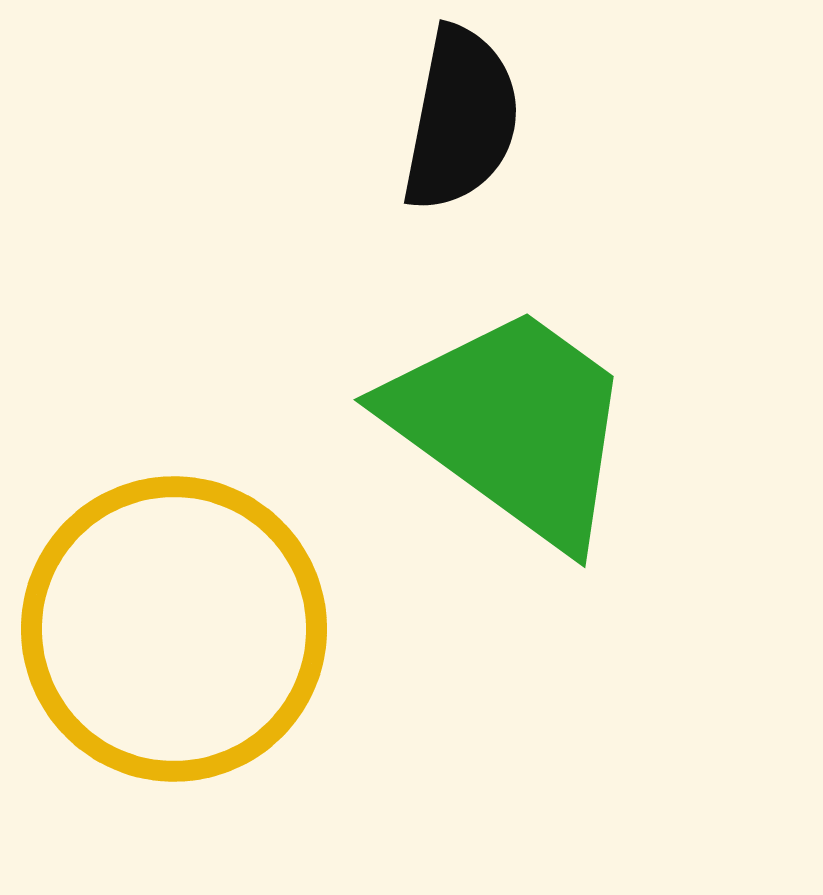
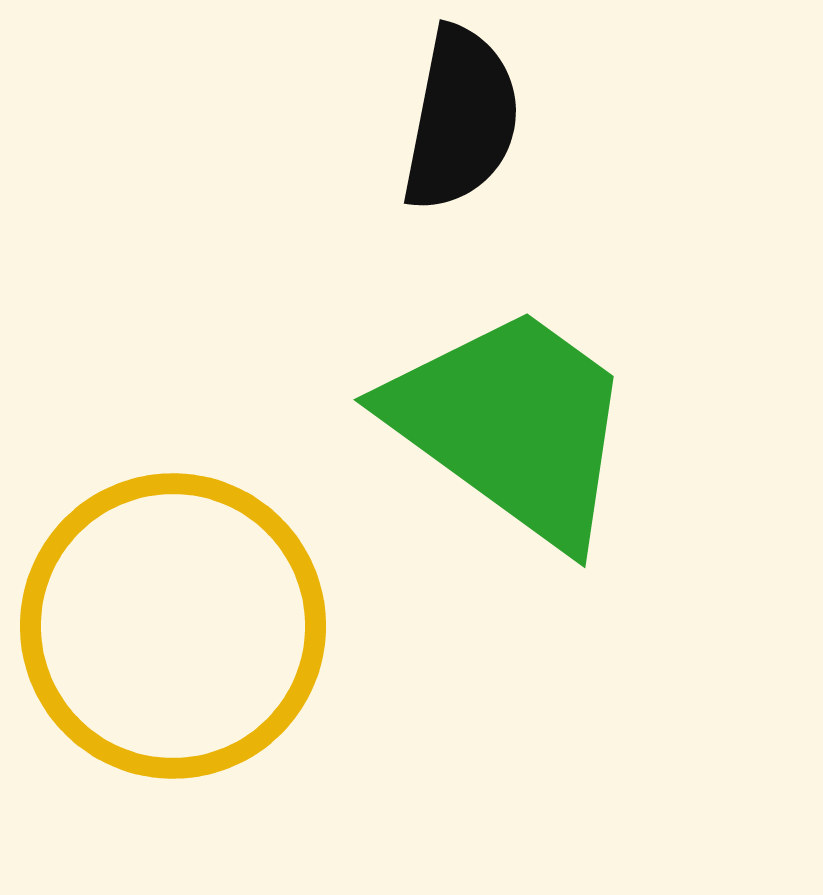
yellow circle: moved 1 px left, 3 px up
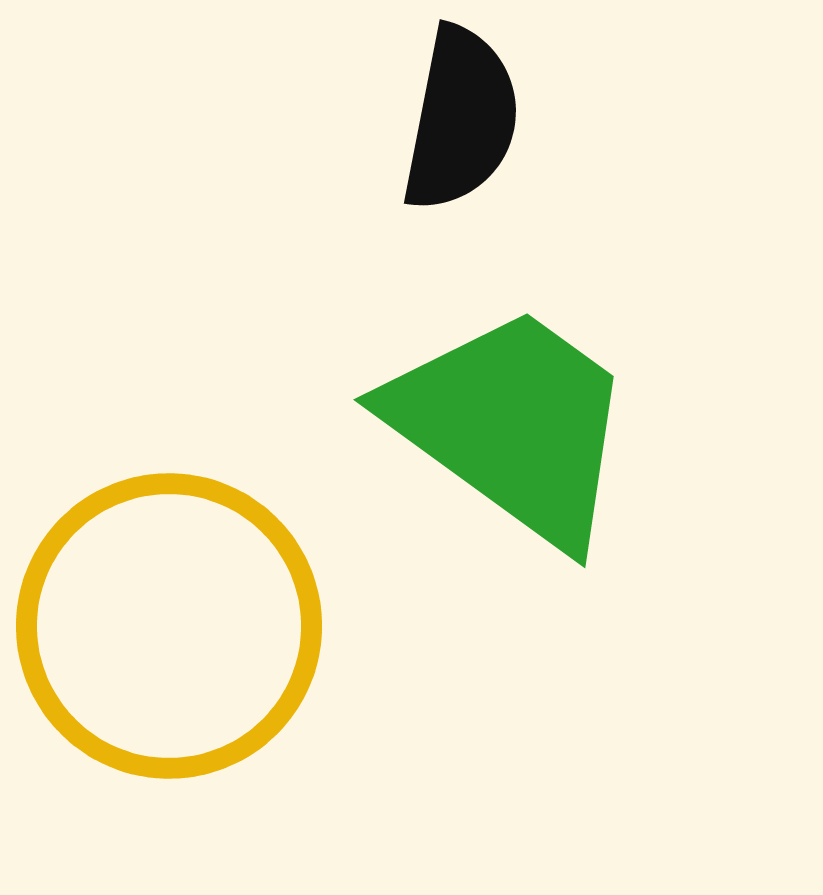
yellow circle: moved 4 px left
